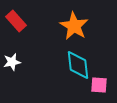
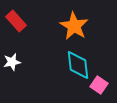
pink square: rotated 30 degrees clockwise
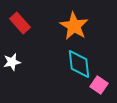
red rectangle: moved 4 px right, 2 px down
cyan diamond: moved 1 px right, 1 px up
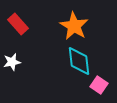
red rectangle: moved 2 px left, 1 px down
cyan diamond: moved 3 px up
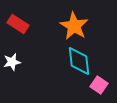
red rectangle: rotated 15 degrees counterclockwise
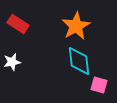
orange star: moved 2 px right; rotated 12 degrees clockwise
pink square: rotated 18 degrees counterclockwise
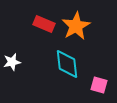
red rectangle: moved 26 px right; rotated 10 degrees counterclockwise
cyan diamond: moved 12 px left, 3 px down
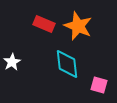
orange star: moved 2 px right; rotated 20 degrees counterclockwise
white star: rotated 18 degrees counterclockwise
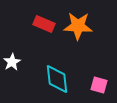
orange star: rotated 20 degrees counterclockwise
cyan diamond: moved 10 px left, 15 px down
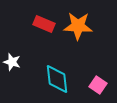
white star: rotated 24 degrees counterclockwise
pink square: moved 1 px left; rotated 18 degrees clockwise
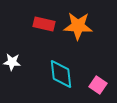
red rectangle: rotated 10 degrees counterclockwise
white star: rotated 12 degrees counterclockwise
cyan diamond: moved 4 px right, 5 px up
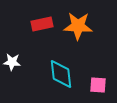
red rectangle: moved 2 px left; rotated 25 degrees counterclockwise
pink square: rotated 30 degrees counterclockwise
